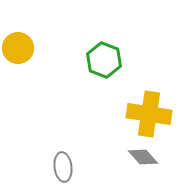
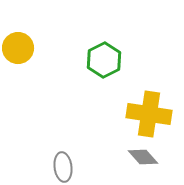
green hexagon: rotated 12 degrees clockwise
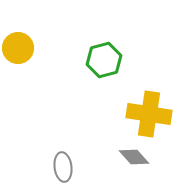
green hexagon: rotated 12 degrees clockwise
gray diamond: moved 9 px left
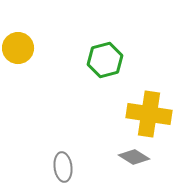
green hexagon: moved 1 px right
gray diamond: rotated 16 degrees counterclockwise
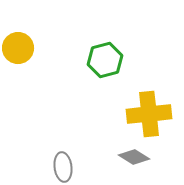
yellow cross: rotated 15 degrees counterclockwise
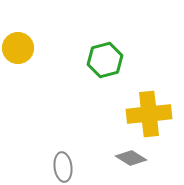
gray diamond: moved 3 px left, 1 px down
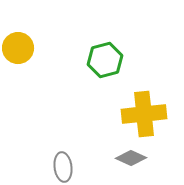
yellow cross: moved 5 px left
gray diamond: rotated 8 degrees counterclockwise
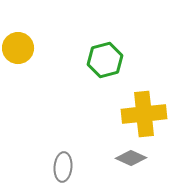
gray ellipse: rotated 12 degrees clockwise
